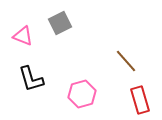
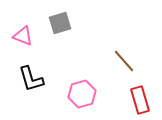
gray square: rotated 10 degrees clockwise
brown line: moved 2 px left
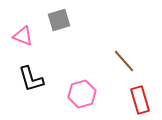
gray square: moved 1 px left, 3 px up
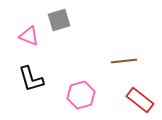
pink triangle: moved 6 px right
brown line: rotated 55 degrees counterclockwise
pink hexagon: moved 1 px left, 1 px down
red rectangle: rotated 36 degrees counterclockwise
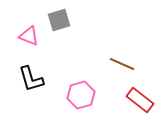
brown line: moved 2 px left, 3 px down; rotated 30 degrees clockwise
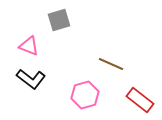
pink triangle: moved 10 px down
brown line: moved 11 px left
black L-shape: rotated 36 degrees counterclockwise
pink hexagon: moved 4 px right
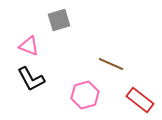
black L-shape: rotated 24 degrees clockwise
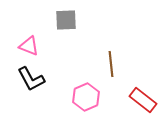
gray square: moved 7 px right; rotated 15 degrees clockwise
brown line: rotated 60 degrees clockwise
pink hexagon: moved 1 px right, 2 px down; rotated 8 degrees counterclockwise
red rectangle: moved 3 px right
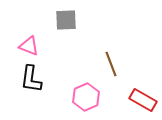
brown line: rotated 15 degrees counterclockwise
black L-shape: rotated 36 degrees clockwise
red rectangle: rotated 8 degrees counterclockwise
